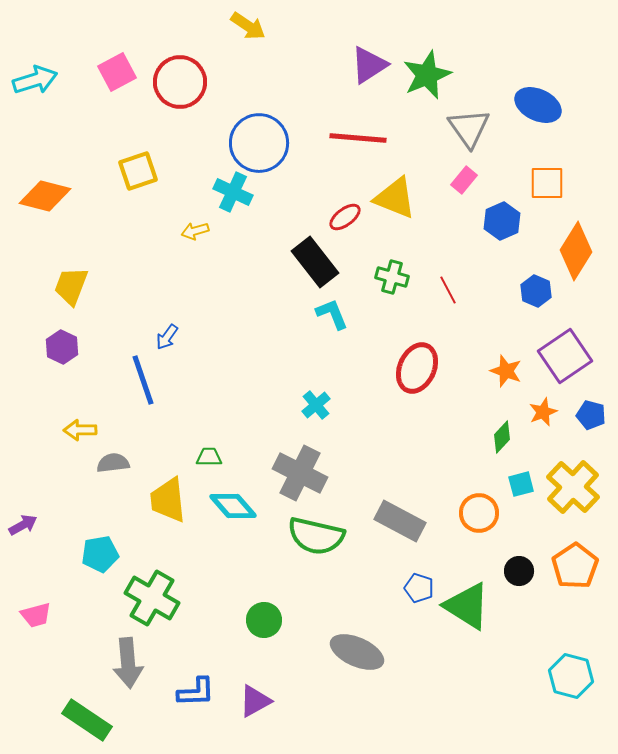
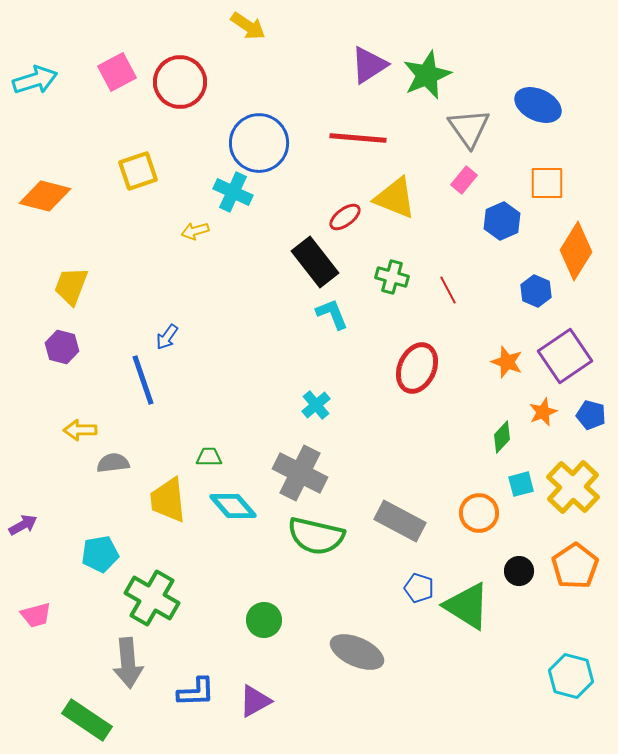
purple hexagon at (62, 347): rotated 12 degrees counterclockwise
orange star at (506, 371): moved 1 px right, 9 px up
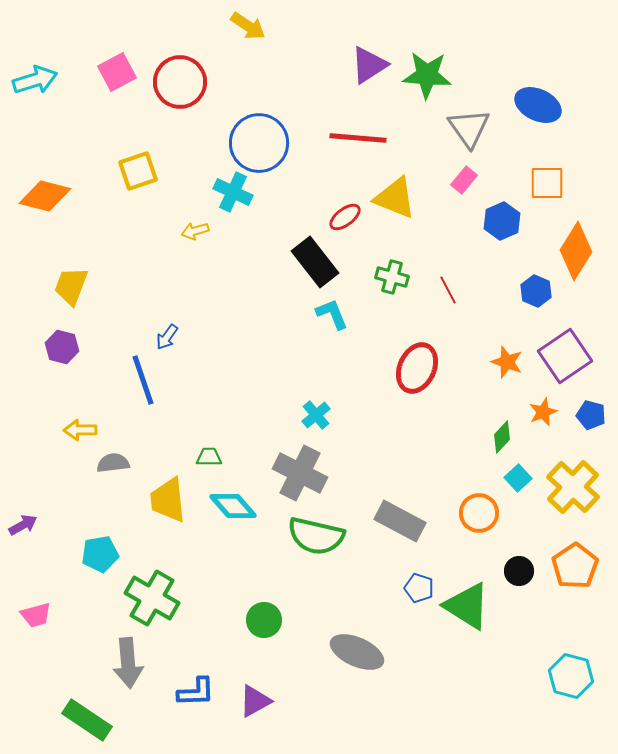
green star at (427, 75): rotated 27 degrees clockwise
cyan cross at (316, 405): moved 10 px down
cyan square at (521, 484): moved 3 px left, 6 px up; rotated 28 degrees counterclockwise
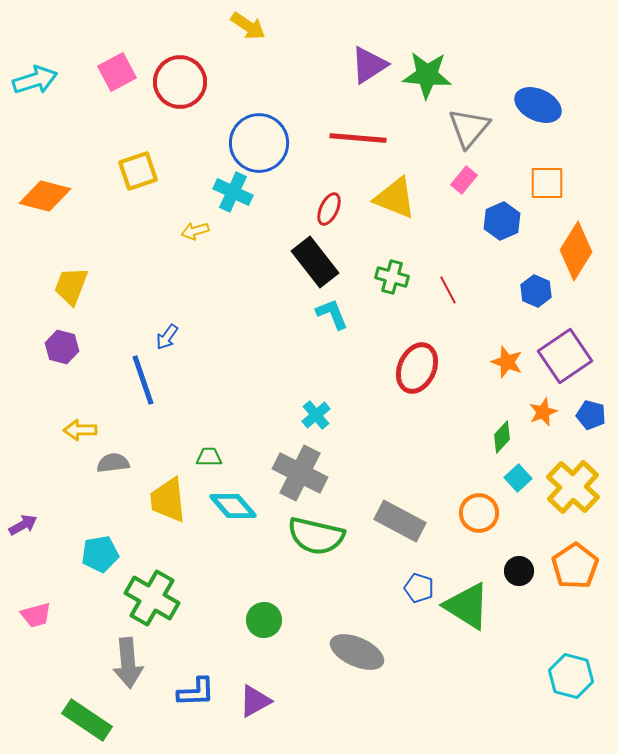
gray triangle at (469, 128): rotated 15 degrees clockwise
red ellipse at (345, 217): moved 16 px left, 8 px up; rotated 28 degrees counterclockwise
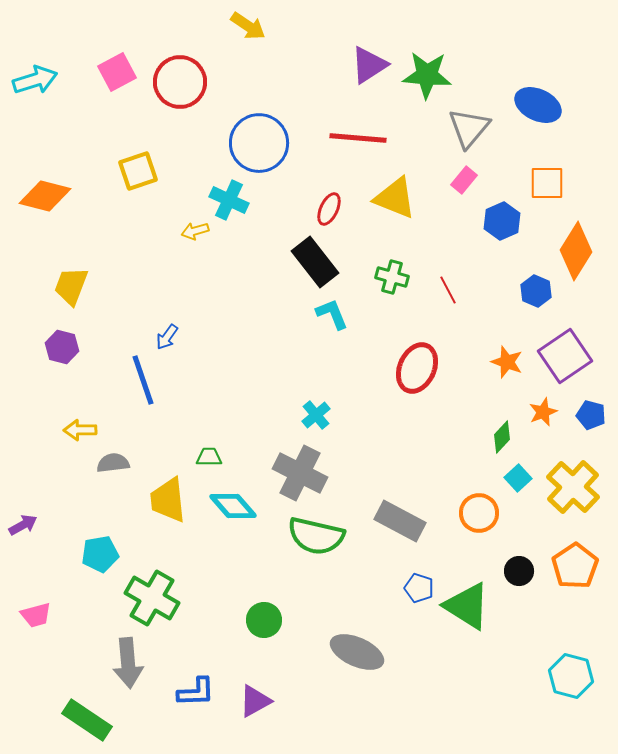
cyan cross at (233, 192): moved 4 px left, 8 px down
